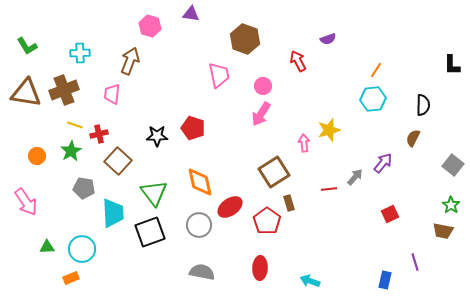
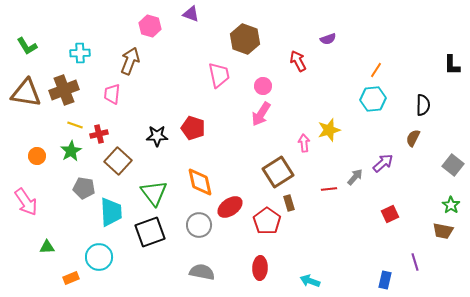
purple triangle at (191, 14): rotated 12 degrees clockwise
purple arrow at (383, 163): rotated 10 degrees clockwise
brown square at (274, 172): moved 4 px right
cyan trapezoid at (113, 213): moved 2 px left, 1 px up
cyan circle at (82, 249): moved 17 px right, 8 px down
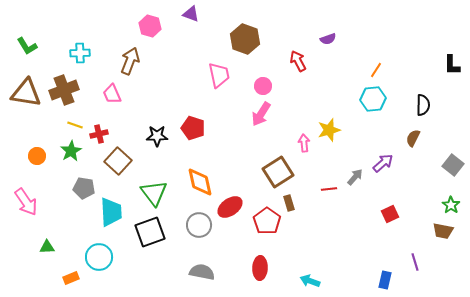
pink trapezoid at (112, 94): rotated 30 degrees counterclockwise
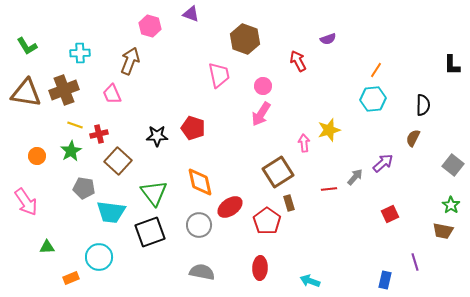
cyan trapezoid at (111, 212): rotated 100 degrees clockwise
